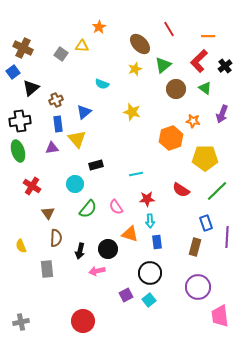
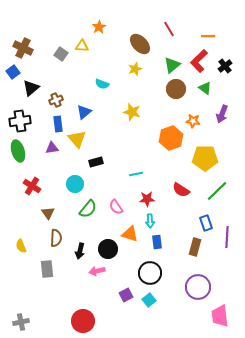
green triangle at (163, 65): moved 9 px right
black rectangle at (96, 165): moved 3 px up
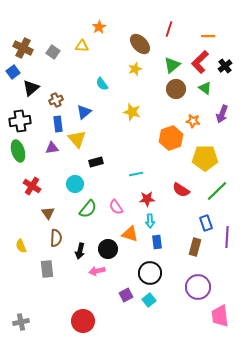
red line at (169, 29): rotated 49 degrees clockwise
gray square at (61, 54): moved 8 px left, 2 px up
red L-shape at (199, 61): moved 1 px right, 1 px down
cyan semicircle at (102, 84): rotated 32 degrees clockwise
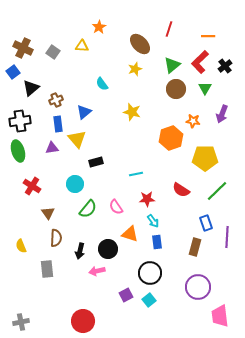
green triangle at (205, 88): rotated 24 degrees clockwise
cyan arrow at (150, 221): moved 3 px right; rotated 32 degrees counterclockwise
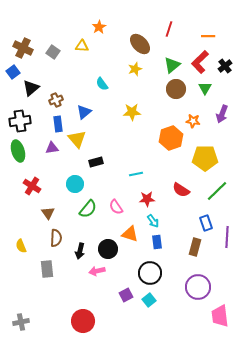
yellow star at (132, 112): rotated 18 degrees counterclockwise
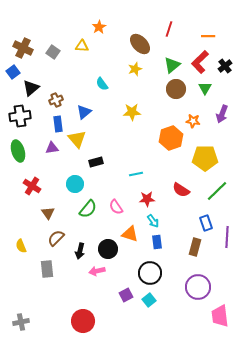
black cross at (20, 121): moved 5 px up
brown semicircle at (56, 238): rotated 138 degrees counterclockwise
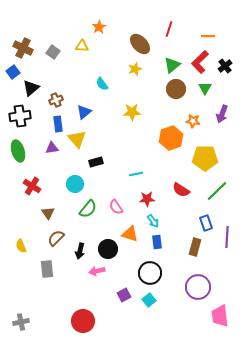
purple square at (126, 295): moved 2 px left
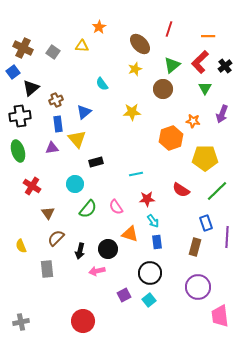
brown circle at (176, 89): moved 13 px left
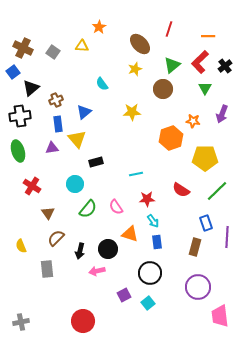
cyan square at (149, 300): moved 1 px left, 3 px down
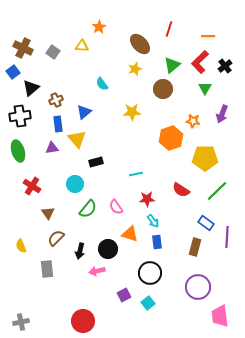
blue rectangle at (206, 223): rotated 35 degrees counterclockwise
